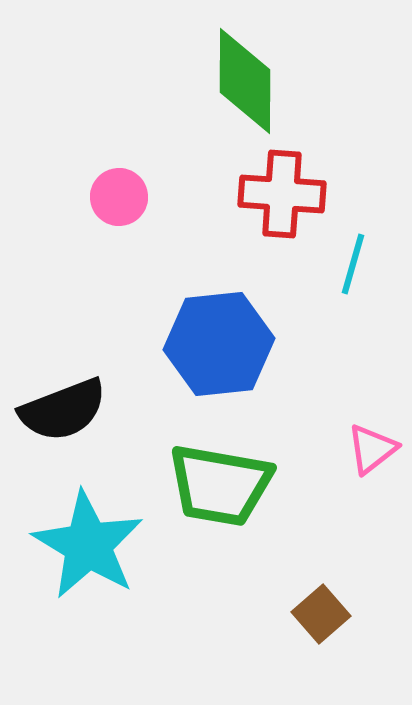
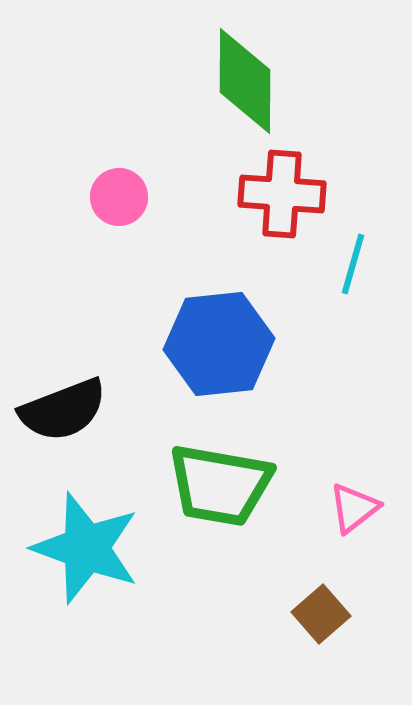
pink triangle: moved 18 px left, 59 px down
cyan star: moved 2 px left, 3 px down; rotated 11 degrees counterclockwise
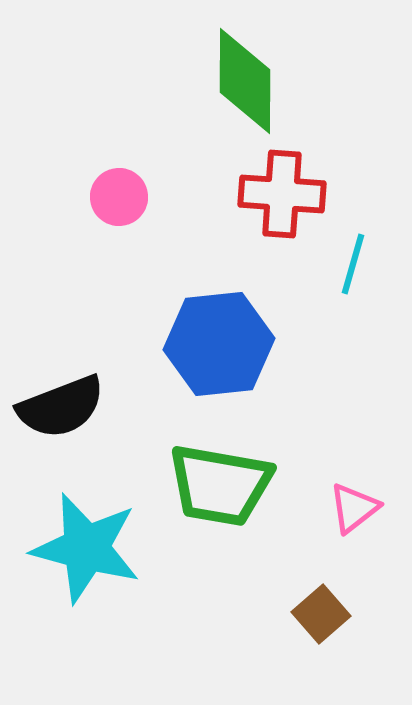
black semicircle: moved 2 px left, 3 px up
cyan star: rotated 5 degrees counterclockwise
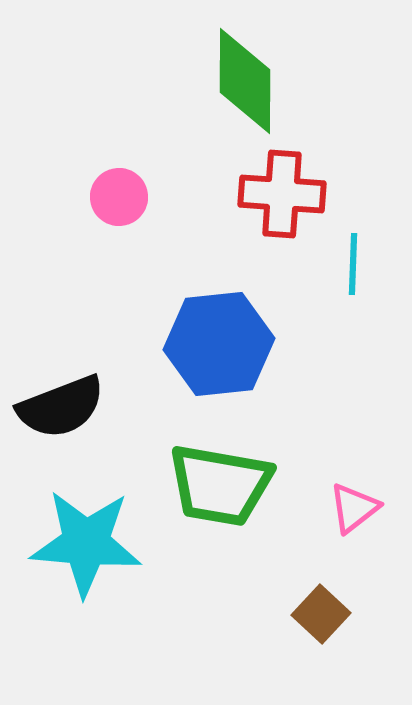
cyan line: rotated 14 degrees counterclockwise
cyan star: moved 5 px up; rotated 10 degrees counterclockwise
brown square: rotated 6 degrees counterclockwise
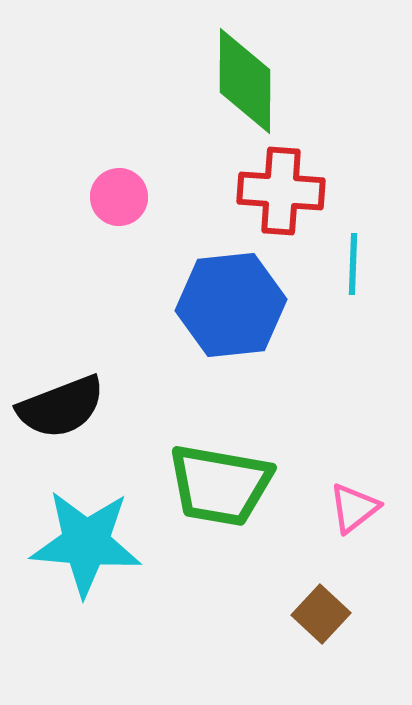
red cross: moved 1 px left, 3 px up
blue hexagon: moved 12 px right, 39 px up
